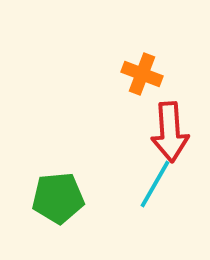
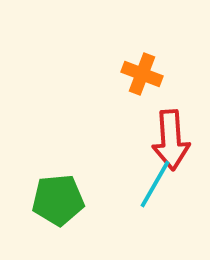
red arrow: moved 1 px right, 8 px down
green pentagon: moved 2 px down
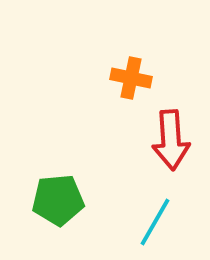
orange cross: moved 11 px left, 4 px down; rotated 9 degrees counterclockwise
cyan line: moved 38 px down
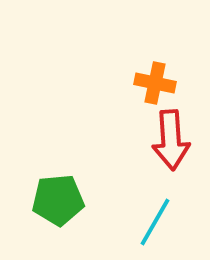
orange cross: moved 24 px right, 5 px down
